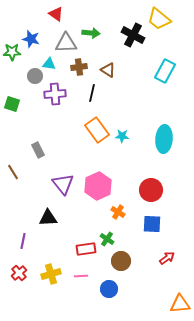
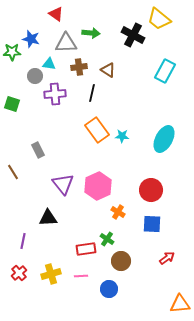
cyan ellipse: rotated 24 degrees clockwise
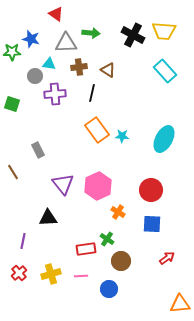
yellow trapezoid: moved 5 px right, 12 px down; rotated 35 degrees counterclockwise
cyan rectangle: rotated 70 degrees counterclockwise
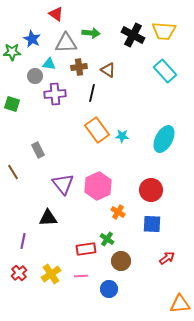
blue star: moved 1 px right; rotated 12 degrees clockwise
yellow cross: rotated 18 degrees counterclockwise
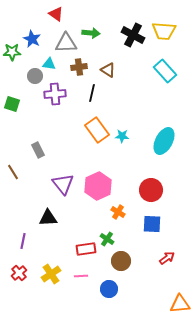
cyan ellipse: moved 2 px down
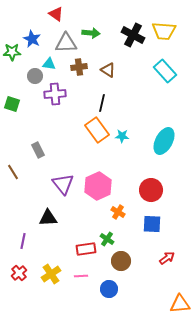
black line: moved 10 px right, 10 px down
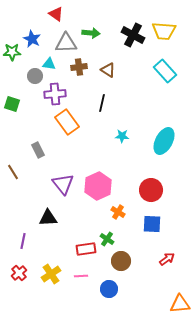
orange rectangle: moved 30 px left, 8 px up
red arrow: moved 1 px down
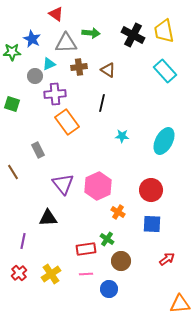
yellow trapezoid: rotated 75 degrees clockwise
cyan triangle: rotated 32 degrees counterclockwise
pink line: moved 5 px right, 2 px up
